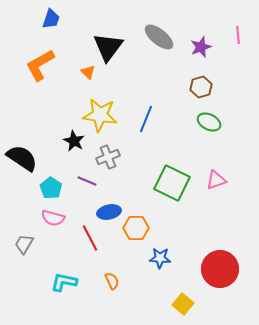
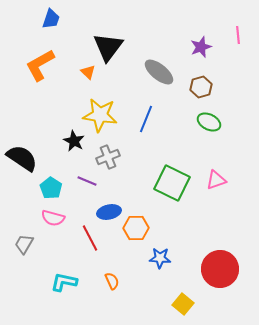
gray ellipse: moved 35 px down
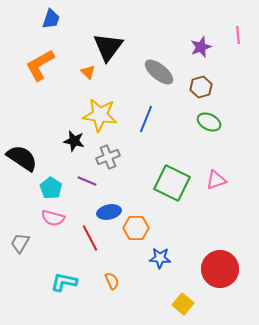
black star: rotated 15 degrees counterclockwise
gray trapezoid: moved 4 px left, 1 px up
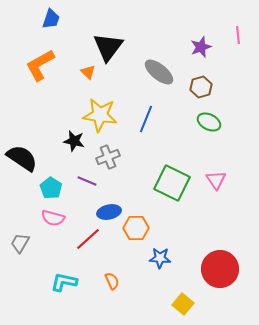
pink triangle: rotated 45 degrees counterclockwise
red line: moved 2 px left, 1 px down; rotated 76 degrees clockwise
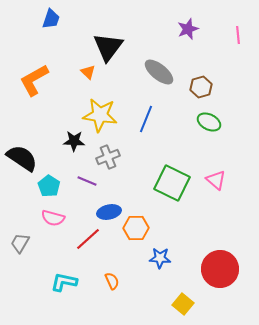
purple star: moved 13 px left, 18 px up
orange L-shape: moved 6 px left, 15 px down
black star: rotated 10 degrees counterclockwise
pink triangle: rotated 15 degrees counterclockwise
cyan pentagon: moved 2 px left, 2 px up
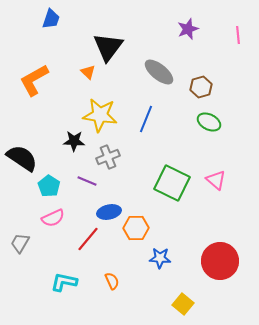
pink semicircle: rotated 40 degrees counterclockwise
red line: rotated 8 degrees counterclockwise
red circle: moved 8 px up
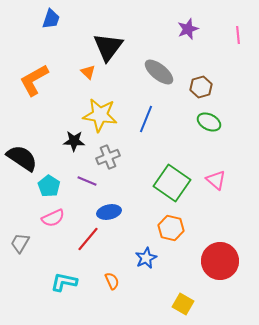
green square: rotated 9 degrees clockwise
orange hexagon: moved 35 px right; rotated 15 degrees clockwise
blue star: moved 14 px left; rotated 30 degrees counterclockwise
yellow square: rotated 10 degrees counterclockwise
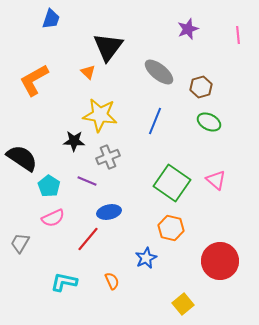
blue line: moved 9 px right, 2 px down
yellow square: rotated 20 degrees clockwise
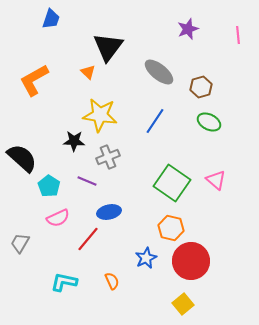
blue line: rotated 12 degrees clockwise
black semicircle: rotated 8 degrees clockwise
pink semicircle: moved 5 px right
red circle: moved 29 px left
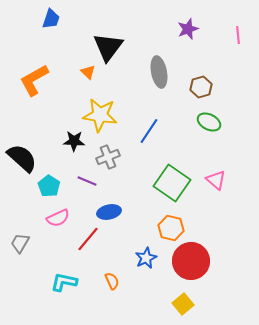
gray ellipse: rotated 40 degrees clockwise
blue line: moved 6 px left, 10 px down
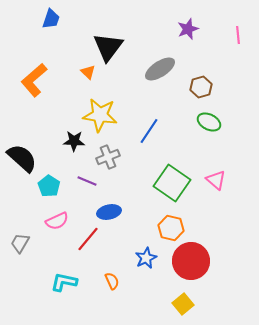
gray ellipse: moved 1 px right, 3 px up; rotated 68 degrees clockwise
orange L-shape: rotated 12 degrees counterclockwise
pink semicircle: moved 1 px left, 3 px down
